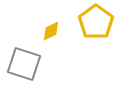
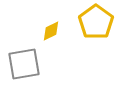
gray square: rotated 28 degrees counterclockwise
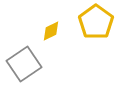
gray square: rotated 24 degrees counterclockwise
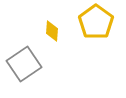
yellow diamond: moved 1 px right; rotated 60 degrees counterclockwise
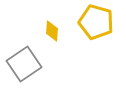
yellow pentagon: rotated 20 degrees counterclockwise
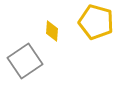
gray square: moved 1 px right, 3 px up
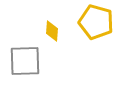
gray square: rotated 32 degrees clockwise
